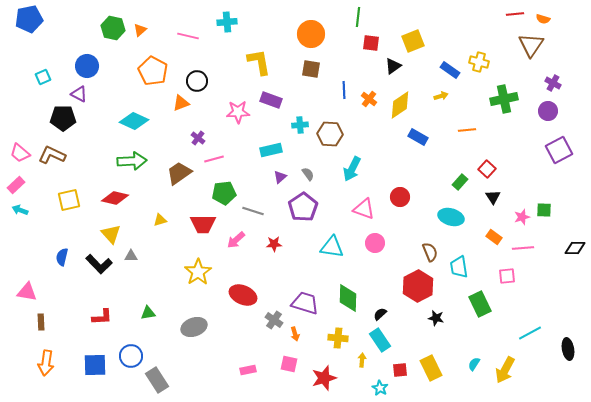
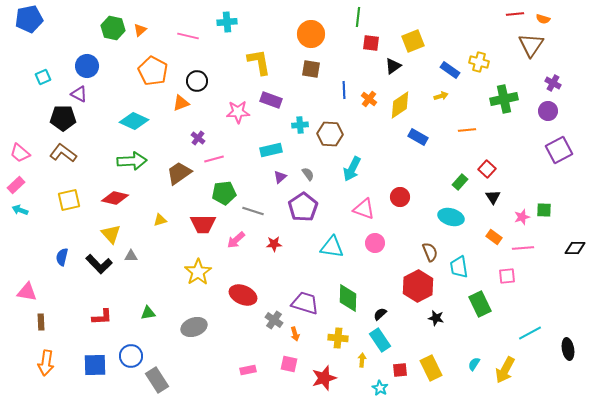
brown L-shape at (52, 155): moved 11 px right, 2 px up; rotated 12 degrees clockwise
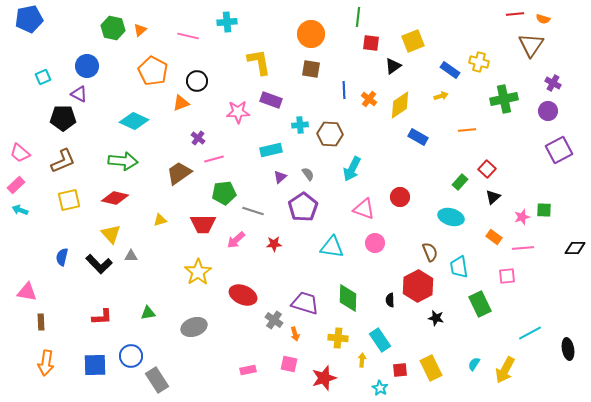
brown L-shape at (63, 153): moved 8 px down; rotated 120 degrees clockwise
green arrow at (132, 161): moved 9 px left; rotated 8 degrees clockwise
black triangle at (493, 197): rotated 21 degrees clockwise
black semicircle at (380, 314): moved 10 px right, 14 px up; rotated 48 degrees counterclockwise
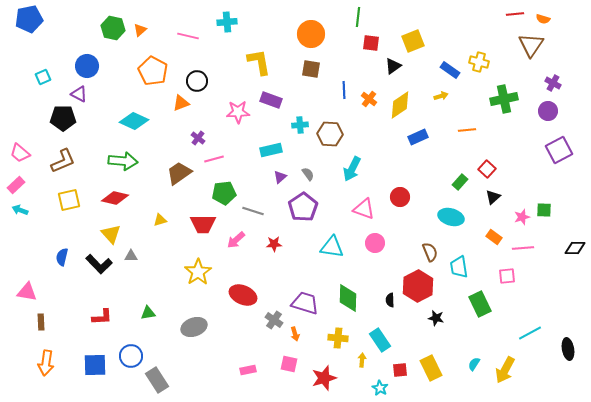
blue rectangle at (418, 137): rotated 54 degrees counterclockwise
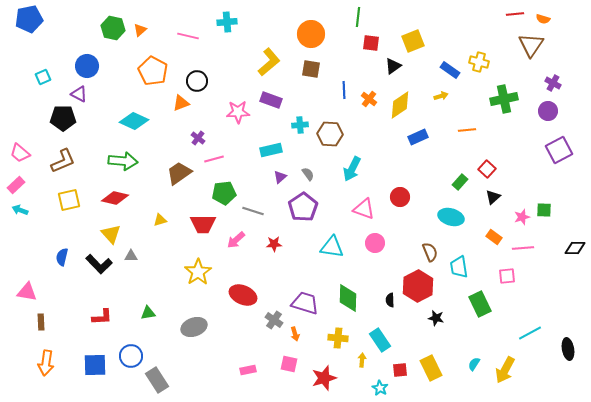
yellow L-shape at (259, 62): moved 10 px right; rotated 60 degrees clockwise
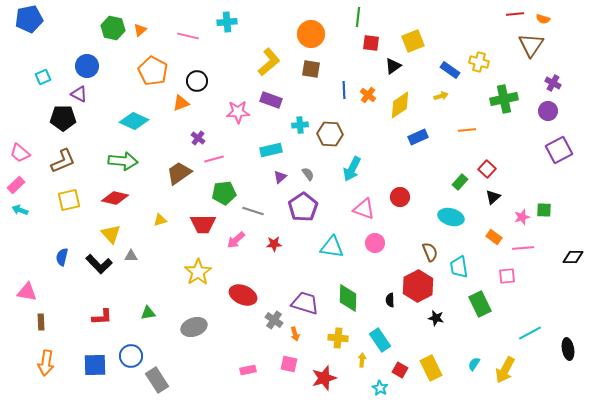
orange cross at (369, 99): moved 1 px left, 4 px up
black diamond at (575, 248): moved 2 px left, 9 px down
red square at (400, 370): rotated 35 degrees clockwise
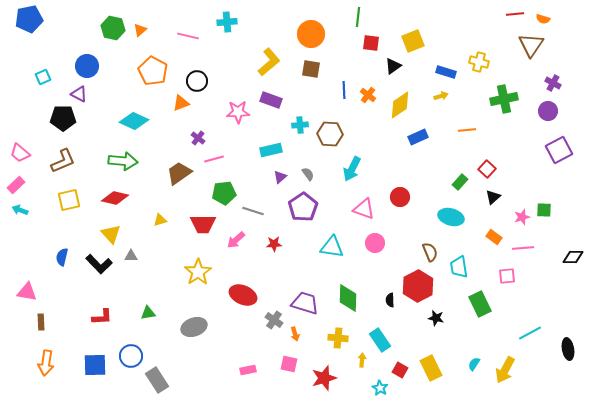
blue rectangle at (450, 70): moved 4 px left, 2 px down; rotated 18 degrees counterclockwise
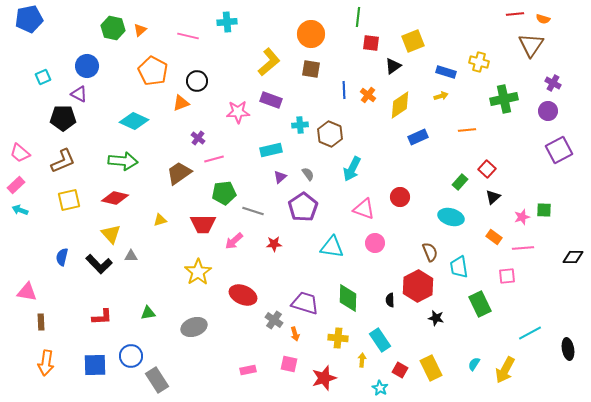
brown hexagon at (330, 134): rotated 20 degrees clockwise
pink arrow at (236, 240): moved 2 px left, 1 px down
